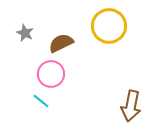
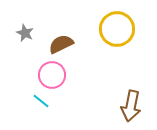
yellow circle: moved 8 px right, 3 px down
brown semicircle: moved 1 px down
pink circle: moved 1 px right, 1 px down
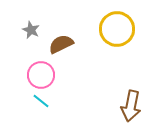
gray star: moved 6 px right, 3 px up
pink circle: moved 11 px left
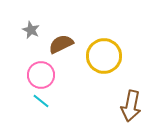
yellow circle: moved 13 px left, 27 px down
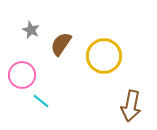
brown semicircle: rotated 30 degrees counterclockwise
pink circle: moved 19 px left
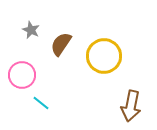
cyan line: moved 2 px down
